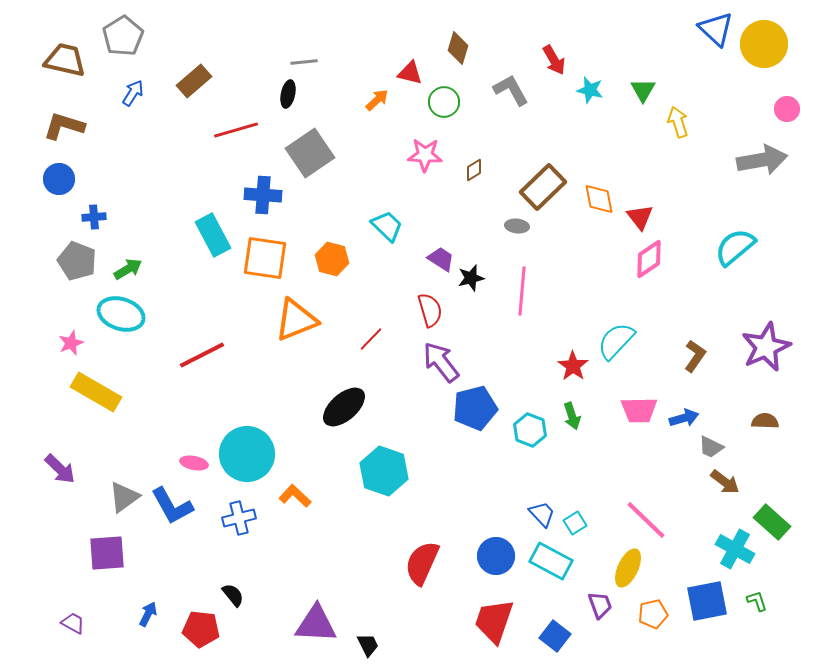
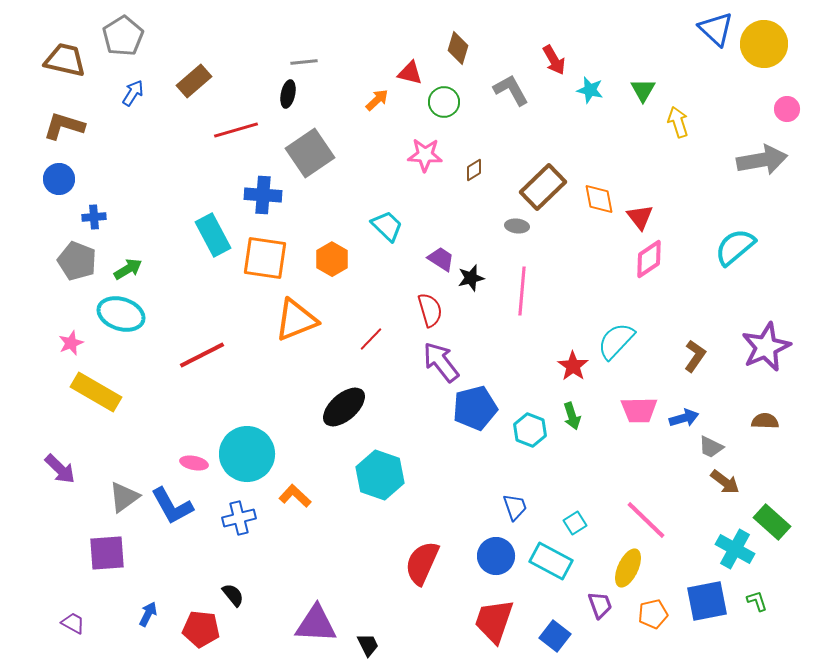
orange hexagon at (332, 259): rotated 16 degrees clockwise
cyan hexagon at (384, 471): moved 4 px left, 4 px down
blue trapezoid at (542, 514): moved 27 px left, 7 px up; rotated 24 degrees clockwise
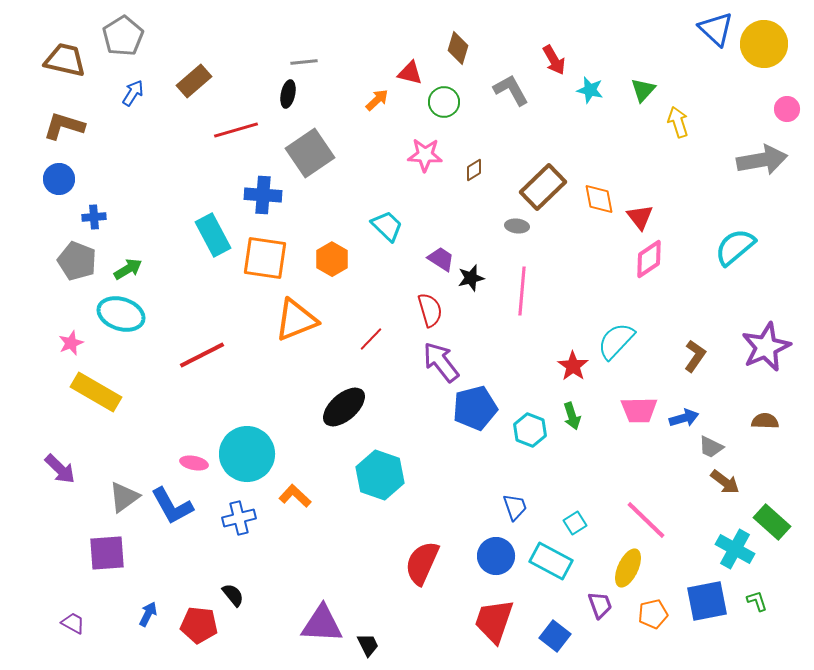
green triangle at (643, 90): rotated 12 degrees clockwise
purple triangle at (316, 624): moved 6 px right
red pentagon at (201, 629): moved 2 px left, 4 px up
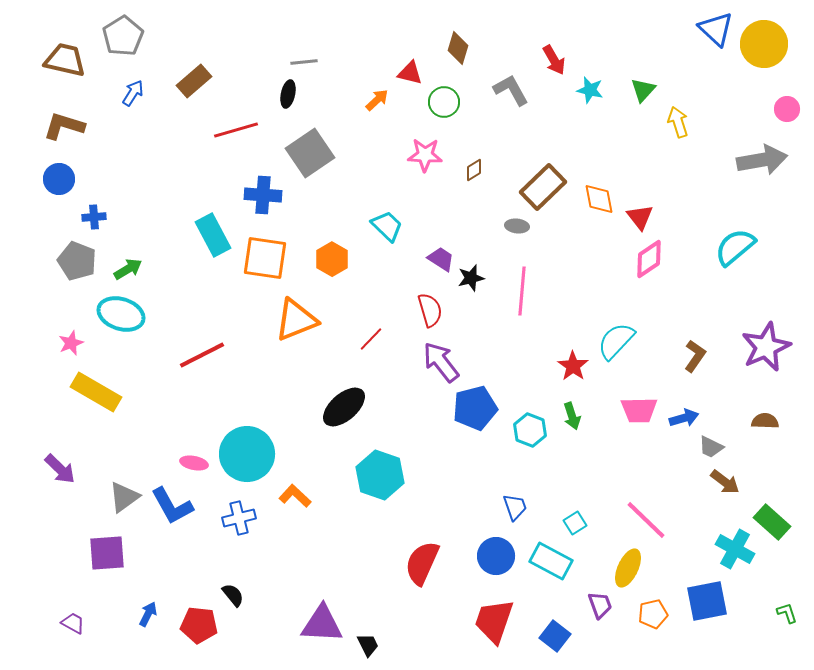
green L-shape at (757, 601): moved 30 px right, 12 px down
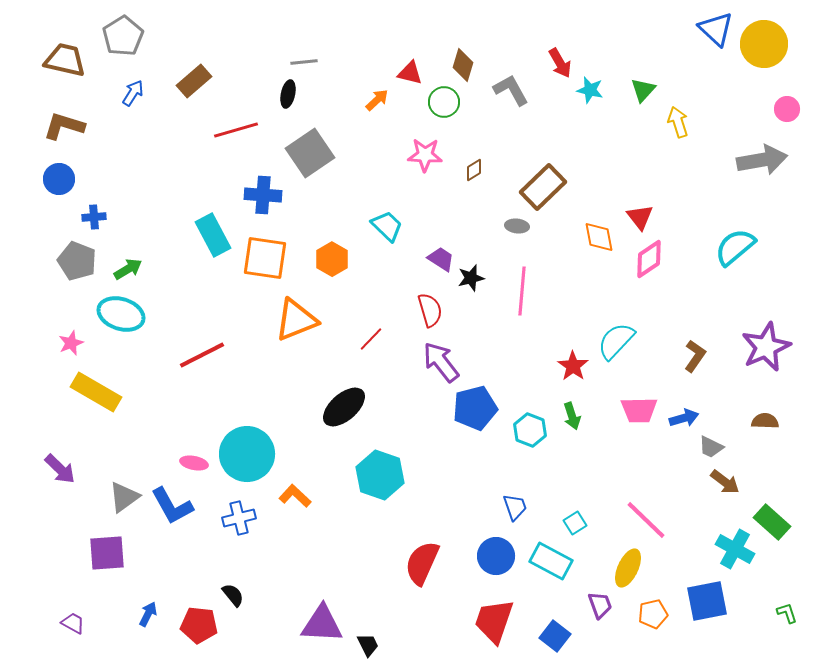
brown diamond at (458, 48): moved 5 px right, 17 px down
red arrow at (554, 60): moved 6 px right, 3 px down
orange diamond at (599, 199): moved 38 px down
